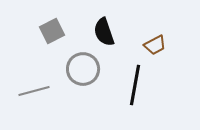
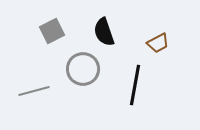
brown trapezoid: moved 3 px right, 2 px up
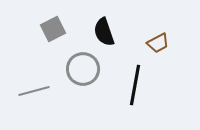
gray square: moved 1 px right, 2 px up
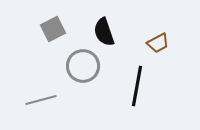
gray circle: moved 3 px up
black line: moved 2 px right, 1 px down
gray line: moved 7 px right, 9 px down
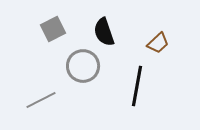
brown trapezoid: rotated 15 degrees counterclockwise
gray line: rotated 12 degrees counterclockwise
